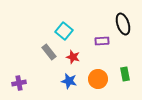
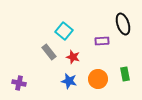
purple cross: rotated 24 degrees clockwise
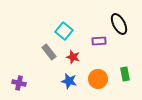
black ellipse: moved 4 px left; rotated 10 degrees counterclockwise
purple rectangle: moved 3 px left
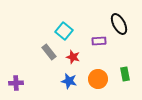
purple cross: moved 3 px left; rotated 16 degrees counterclockwise
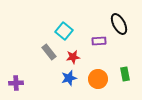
red star: rotated 24 degrees counterclockwise
blue star: moved 3 px up; rotated 28 degrees counterclockwise
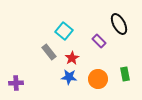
purple rectangle: rotated 48 degrees clockwise
red star: moved 1 px left, 1 px down; rotated 24 degrees counterclockwise
blue star: moved 1 px up; rotated 21 degrees clockwise
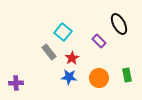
cyan square: moved 1 px left, 1 px down
green rectangle: moved 2 px right, 1 px down
orange circle: moved 1 px right, 1 px up
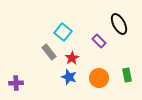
blue star: rotated 14 degrees clockwise
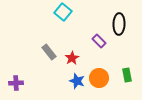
black ellipse: rotated 30 degrees clockwise
cyan square: moved 20 px up
blue star: moved 8 px right, 4 px down
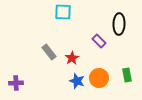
cyan square: rotated 36 degrees counterclockwise
